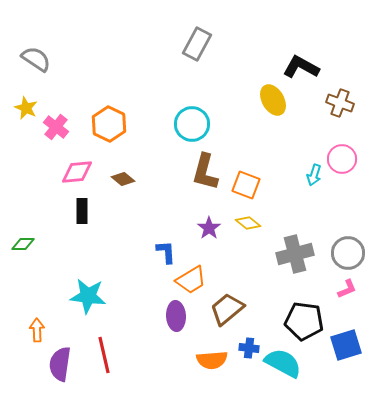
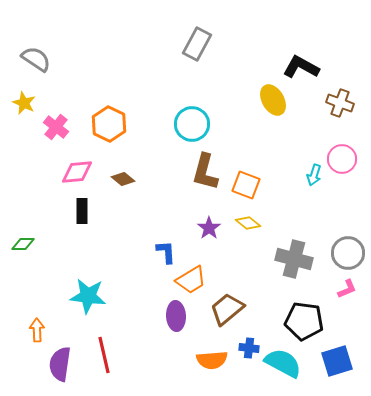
yellow star: moved 2 px left, 5 px up
gray cross: moved 1 px left, 5 px down; rotated 30 degrees clockwise
blue square: moved 9 px left, 16 px down
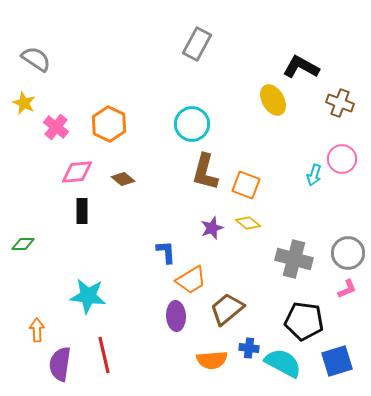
purple star: moved 3 px right; rotated 15 degrees clockwise
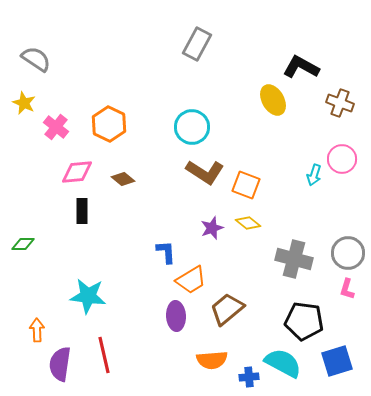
cyan circle: moved 3 px down
brown L-shape: rotated 72 degrees counterclockwise
pink L-shape: rotated 130 degrees clockwise
blue cross: moved 29 px down; rotated 12 degrees counterclockwise
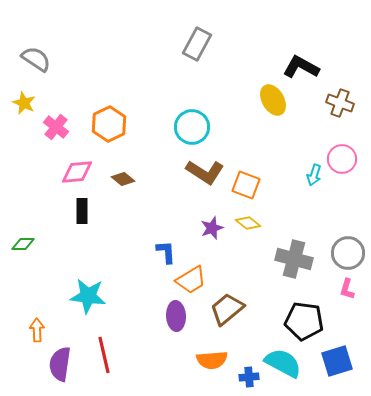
orange hexagon: rotated 8 degrees clockwise
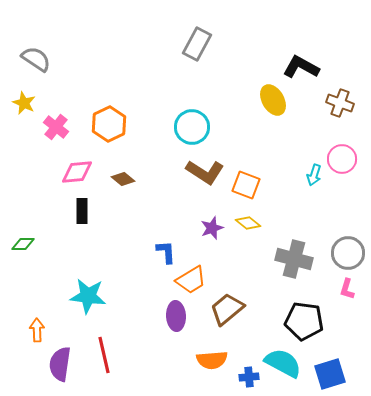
blue square: moved 7 px left, 13 px down
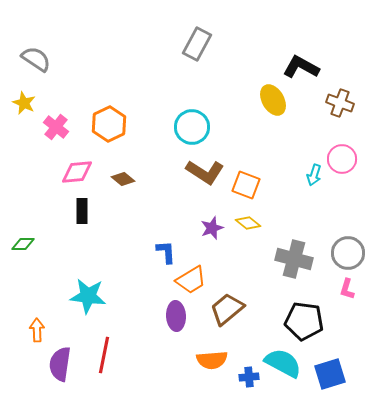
red line: rotated 24 degrees clockwise
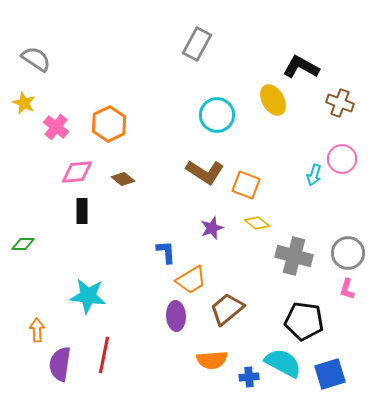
cyan circle: moved 25 px right, 12 px up
yellow diamond: moved 9 px right
gray cross: moved 3 px up
